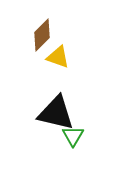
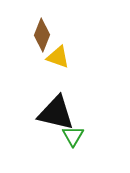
brown diamond: rotated 24 degrees counterclockwise
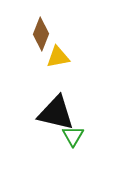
brown diamond: moved 1 px left, 1 px up
yellow triangle: rotated 30 degrees counterclockwise
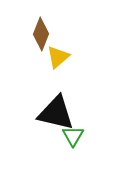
yellow triangle: rotated 30 degrees counterclockwise
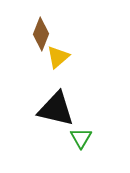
black triangle: moved 4 px up
green triangle: moved 8 px right, 2 px down
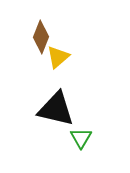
brown diamond: moved 3 px down
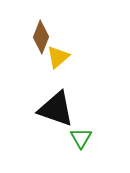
black triangle: rotated 6 degrees clockwise
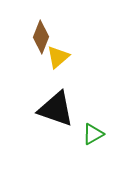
green triangle: moved 12 px right, 4 px up; rotated 30 degrees clockwise
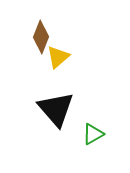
black triangle: rotated 30 degrees clockwise
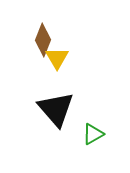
brown diamond: moved 2 px right, 3 px down
yellow triangle: moved 1 px left, 1 px down; rotated 20 degrees counterclockwise
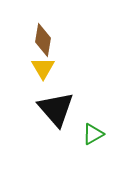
brown diamond: rotated 12 degrees counterclockwise
yellow triangle: moved 14 px left, 10 px down
